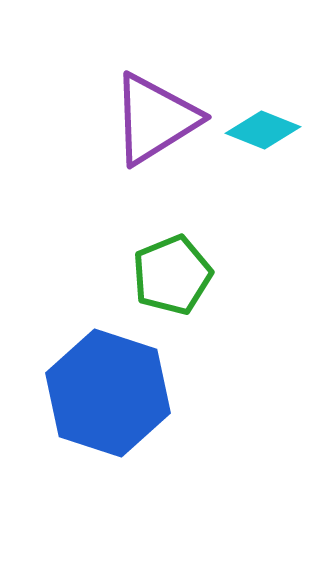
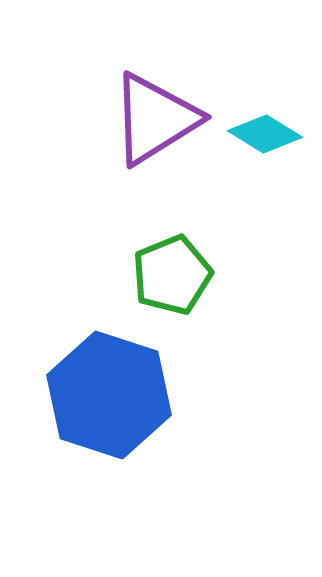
cyan diamond: moved 2 px right, 4 px down; rotated 10 degrees clockwise
blue hexagon: moved 1 px right, 2 px down
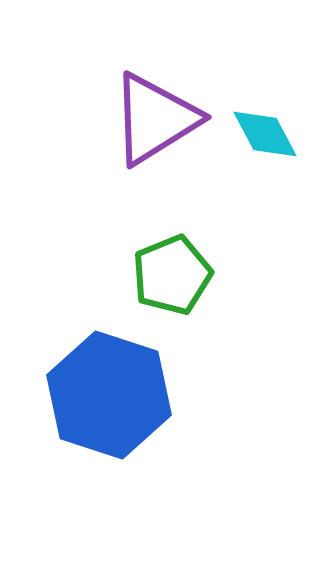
cyan diamond: rotated 30 degrees clockwise
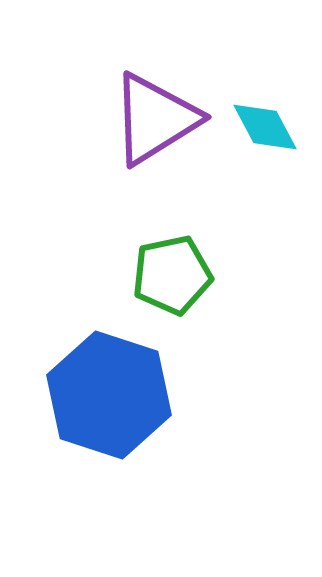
cyan diamond: moved 7 px up
green pentagon: rotated 10 degrees clockwise
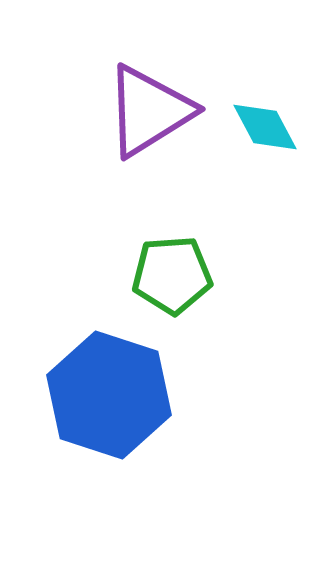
purple triangle: moved 6 px left, 8 px up
green pentagon: rotated 8 degrees clockwise
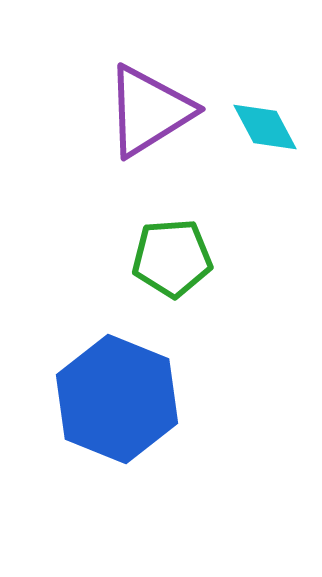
green pentagon: moved 17 px up
blue hexagon: moved 8 px right, 4 px down; rotated 4 degrees clockwise
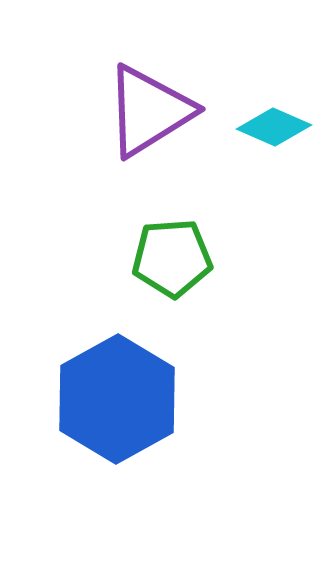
cyan diamond: moved 9 px right; rotated 38 degrees counterclockwise
blue hexagon: rotated 9 degrees clockwise
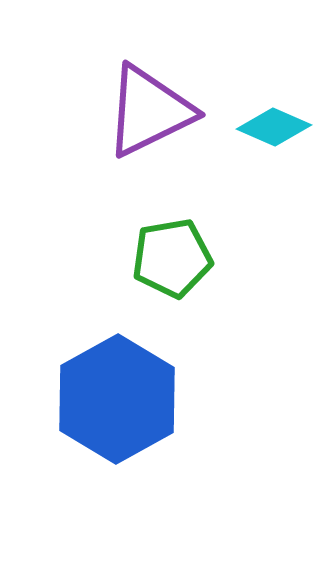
purple triangle: rotated 6 degrees clockwise
green pentagon: rotated 6 degrees counterclockwise
